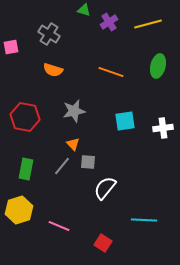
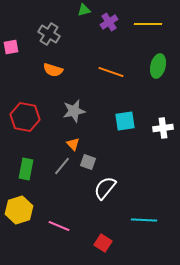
green triangle: rotated 32 degrees counterclockwise
yellow line: rotated 16 degrees clockwise
gray square: rotated 14 degrees clockwise
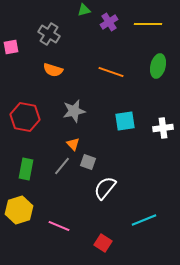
cyan line: rotated 25 degrees counterclockwise
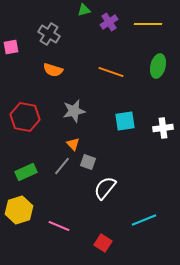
green rectangle: moved 3 px down; rotated 55 degrees clockwise
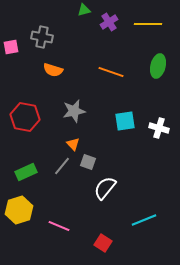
gray cross: moved 7 px left, 3 px down; rotated 20 degrees counterclockwise
white cross: moved 4 px left; rotated 24 degrees clockwise
